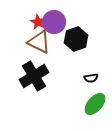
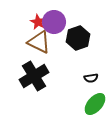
black hexagon: moved 2 px right, 1 px up
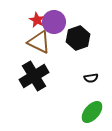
red star: moved 1 px left, 2 px up
green ellipse: moved 3 px left, 8 px down
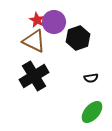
brown triangle: moved 5 px left, 1 px up
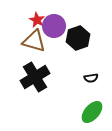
purple circle: moved 4 px down
brown triangle: rotated 10 degrees counterclockwise
black cross: moved 1 px right, 1 px down
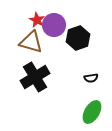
purple circle: moved 1 px up
brown triangle: moved 3 px left, 1 px down
green ellipse: rotated 10 degrees counterclockwise
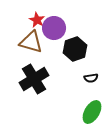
purple circle: moved 3 px down
black hexagon: moved 3 px left, 11 px down
black cross: moved 1 px left, 2 px down
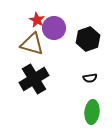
brown triangle: moved 1 px right, 2 px down
black hexagon: moved 13 px right, 10 px up
black semicircle: moved 1 px left
green ellipse: rotated 25 degrees counterclockwise
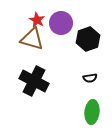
purple circle: moved 7 px right, 5 px up
brown triangle: moved 5 px up
black cross: moved 2 px down; rotated 32 degrees counterclockwise
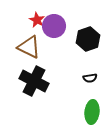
purple circle: moved 7 px left, 3 px down
brown triangle: moved 3 px left, 8 px down; rotated 10 degrees clockwise
